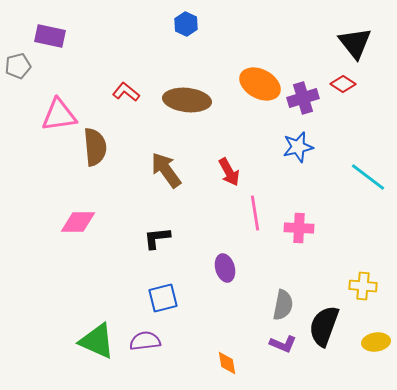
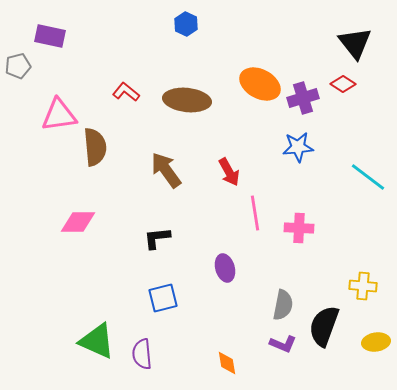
blue star: rotated 8 degrees clockwise
purple semicircle: moved 3 px left, 13 px down; rotated 88 degrees counterclockwise
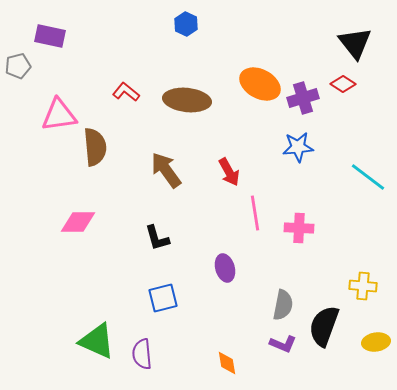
black L-shape: rotated 100 degrees counterclockwise
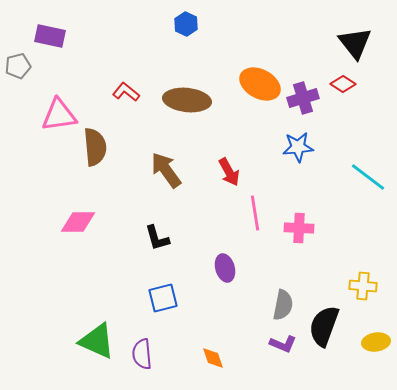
orange diamond: moved 14 px left, 5 px up; rotated 10 degrees counterclockwise
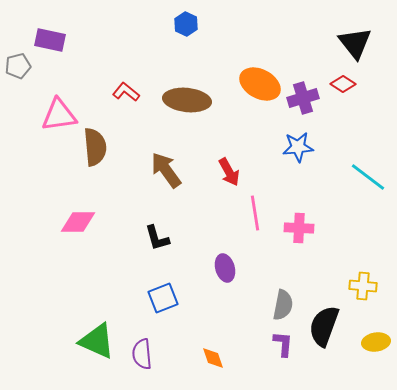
purple rectangle: moved 4 px down
blue square: rotated 8 degrees counterclockwise
purple L-shape: rotated 108 degrees counterclockwise
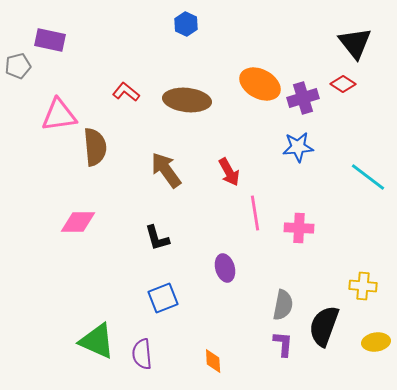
orange diamond: moved 3 px down; rotated 15 degrees clockwise
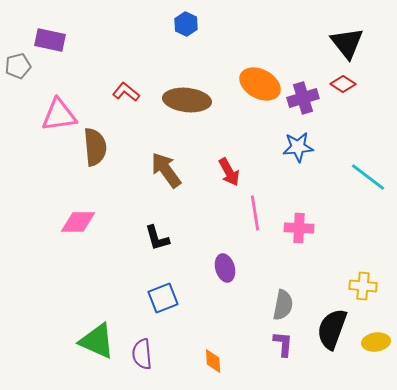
black triangle: moved 8 px left
black semicircle: moved 8 px right, 3 px down
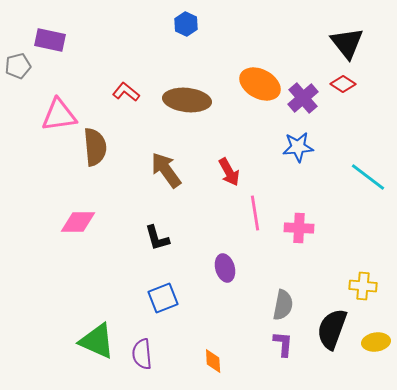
purple cross: rotated 24 degrees counterclockwise
